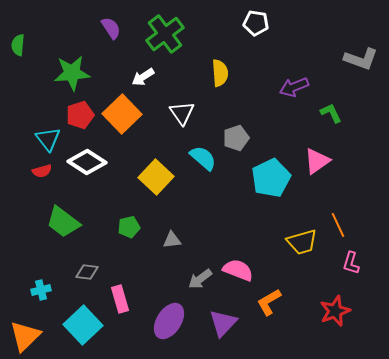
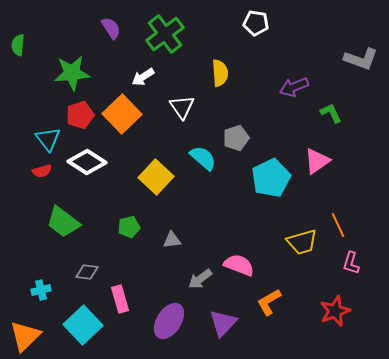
white triangle: moved 6 px up
pink semicircle: moved 1 px right, 5 px up
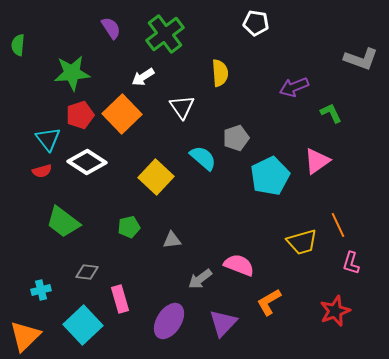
cyan pentagon: moved 1 px left, 2 px up
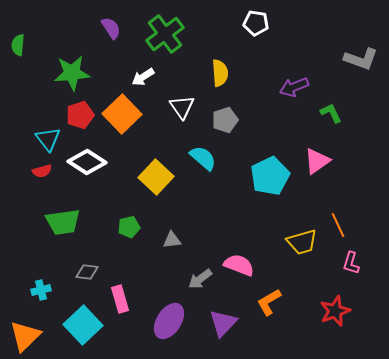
gray pentagon: moved 11 px left, 18 px up
green trapezoid: rotated 45 degrees counterclockwise
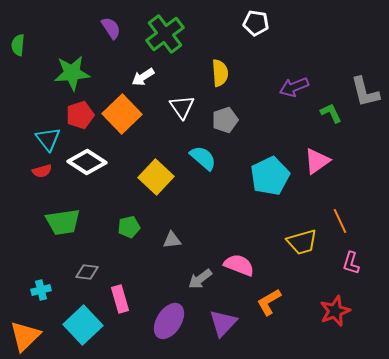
gray L-shape: moved 4 px right, 33 px down; rotated 56 degrees clockwise
orange line: moved 2 px right, 4 px up
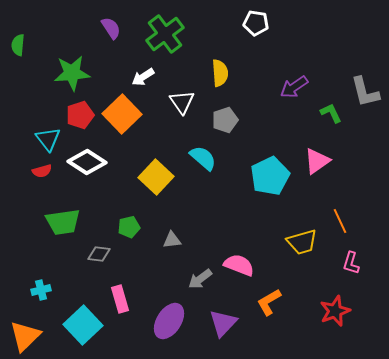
purple arrow: rotated 12 degrees counterclockwise
white triangle: moved 5 px up
gray diamond: moved 12 px right, 18 px up
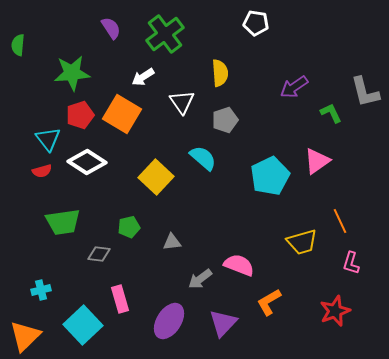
orange square: rotated 15 degrees counterclockwise
gray triangle: moved 2 px down
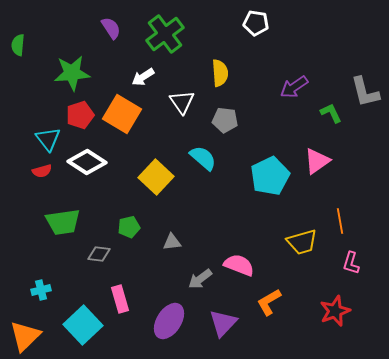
gray pentagon: rotated 25 degrees clockwise
orange line: rotated 15 degrees clockwise
